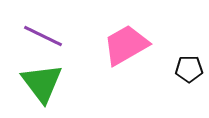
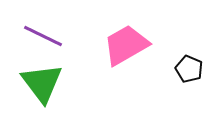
black pentagon: rotated 24 degrees clockwise
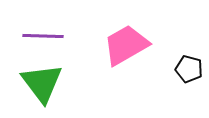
purple line: rotated 24 degrees counterclockwise
black pentagon: rotated 8 degrees counterclockwise
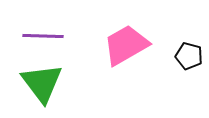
black pentagon: moved 13 px up
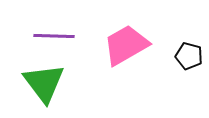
purple line: moved 11 px right
green triangle: moved 2 px right
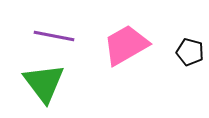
purple line: rotated 9 degrees clockwise
black pentagon: moved 1 px right, 4 px up
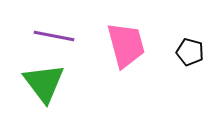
pink trapezoid: rotated 105 degrees clockwise
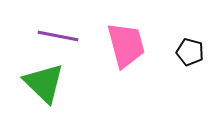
purple line: moved 4 px right
green triangle: rotated 9 degrees counterclockwise
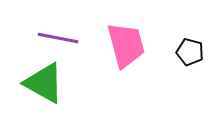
purple line: moved 2 px down
green triangle: rotated 15 degrees counterclockwise
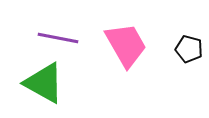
pink trapezoid: rotated 15 degrees counterclockwise
black pentagon: moved 1 px left, 3 px up
